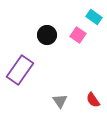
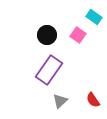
purple rectangle: moved 29 px right
gray triangle: rotated 21 degrees clockwise
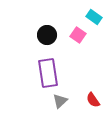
purple rectangle: moved 1 px left, 3 px down; rotated 44 degrees counterclockwise
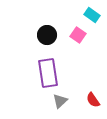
cyan rectangle: moved 2 px left, 2 px up
